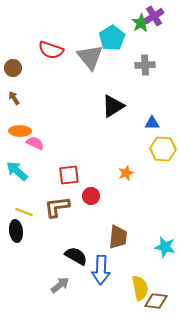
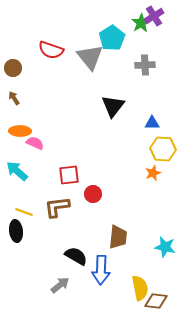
black triangle: rotated 20 degrees counterclockwise
orange star: moved 27 px right
red circle: moved 2 px right, 2 px up
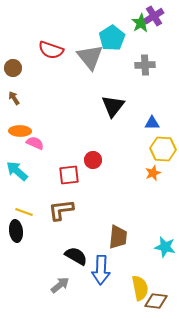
red circle: moved 34 px up
brown L-shape: moved 4 px right, 3 px down
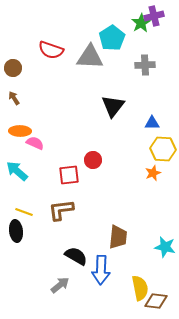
purple cross: rotated 18 degrees clockwise
gray triangle: rotated 48 degrees counterclockwise
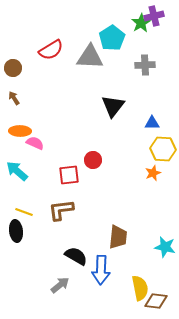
red semicircle: rotated 50 degrees counterclockwise
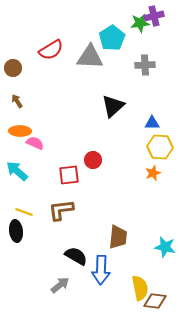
green star: moved 1 px left; rotated 24 degrees clockwise
brown arrow: moved 3 px right, 3 px down
black triangle: rotated 10 degrees clockwise
yellow hexagon: moved 3 px left, 2 px up
brown diamond: moved 1 px left
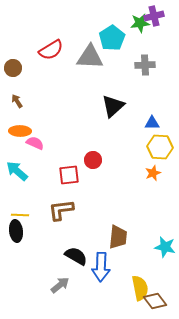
yellow line: moved 4 px left, 3 px down; rotated 18 degrees counterclockwise
blue arrow: moved 3 px up
brown diamond: rotated 45 degrees clockwise
